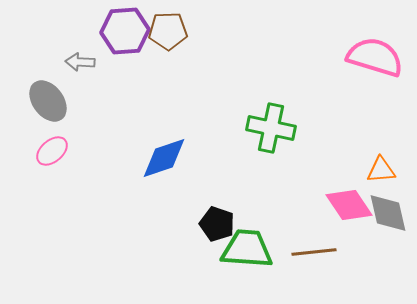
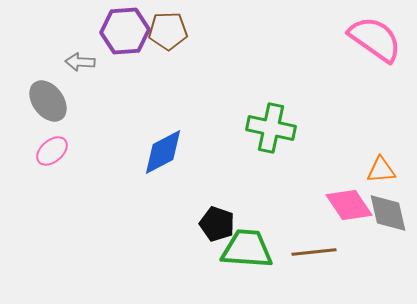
pink semicircle: moved 18 px up; rotated 18 degrees clockwise
blue diamond: moved 1 px left, 6 px up; rotated 9 degrees counterclockwise
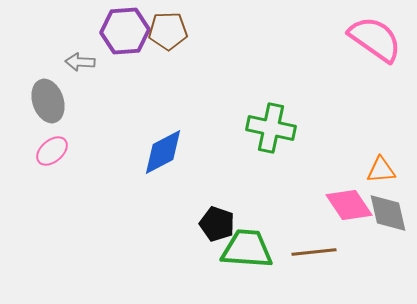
gray ellipse: rotated 18 degrees clockwise
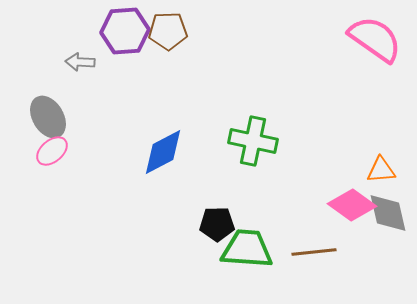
gray ellipse: moved 16 px down; rotated 12 degrees counterclockwise
green cross: moved 18 px left, 13 px down
pink diamond: moved 3 px right; rotated 21 degrees counterclockwise
black pentagon: rotated 20 degrees counterclockwise
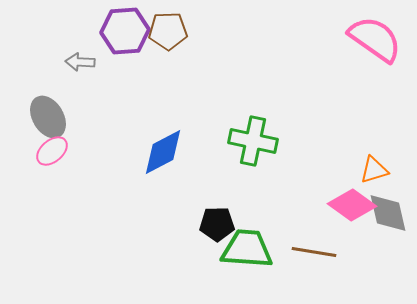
orange triangle: moved 7 px left; rotated 12 degrees counterclockwise
brown line: rotated 15 degrees clockwise
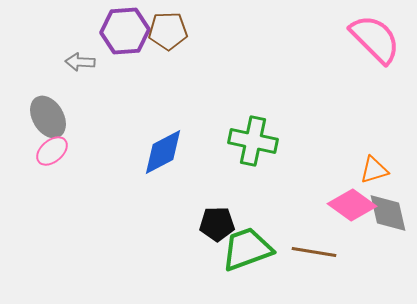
pink semicircle: rotated 10 degrees clockwise
green trapezoid: rotated 24 degrees counterclockwise
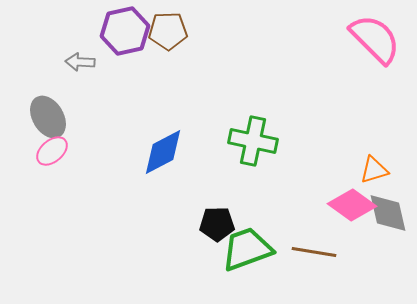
purple hexagon: rotated 9 degrees counterclockwise
